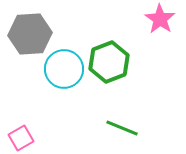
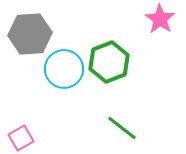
green line: rotated 16 degrees clockwise
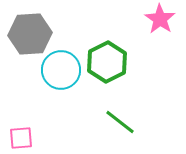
green hexagon: moved 2 px left; rotated 6 degrees counterclockwise
cyan circle: moved 3 px left, 1 px down
green line: moved 2 px left, 6 px up
pink square: rotated 25 degrees clockwise
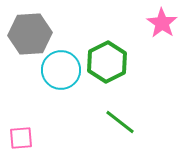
pink star: moved 2 px right, 4 px down
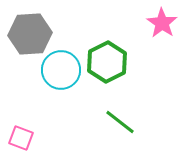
pink square: rotated 25 degrees clockwise
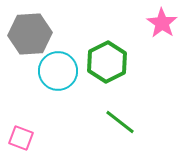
cyan circle: moved 3 px left, 1 px down
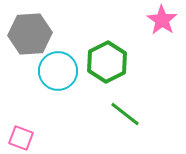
pink star: moved 3 px up
green line: moved 5 px right, 8 px up
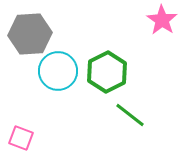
green hexagon: moved 10 px down
green line: moved 5 px right, 1 px down
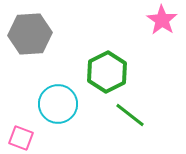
cyan circle: moved 33 px down
